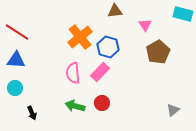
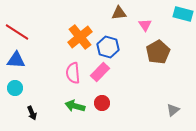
brown triangle: moved 4 px right, 2 px down
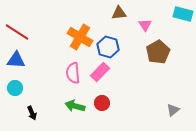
orange cross: rotated 20 degrees counterclockwise
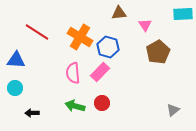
cyan rectangle: rotated 18 degrees counterclockwise
red line: moved 20 px right
black arrow: rotated 112 degrees clockwise
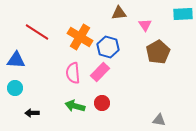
gray triangle: moved 14 px left, 10 px down; rotated 48 degrees clockwise
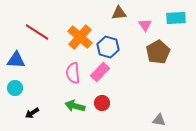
cyan rectangle: moved 7 px left, 4 px down
orange cross: rotated 10 degrees clockwise
black arrow: rotated 32 degrees counterclockwise
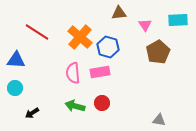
cyan rectangle: moved 2 px right, 2 px down
pink rectangle: rotated 36 degrees clockwise
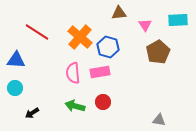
red circle: moved 1 px right, 1 px up
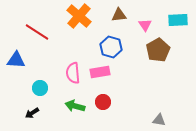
brown triangle: moved 2 px down
orange cross: moved 1 px left, 21 px up
blue hexagon: moved 3 px right
brown pentagon: moved 2 px up
cyan circle: moved 25 px right
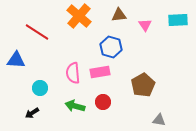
brown pentagon: moved 15 px left, 35 px down
